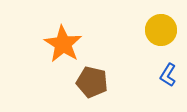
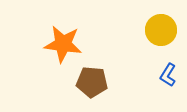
orange star: rotated 24 degrees counterclockwise
brown pentagon: rotated 8 degrees counterclockwise
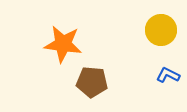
blue L-shape: rotated 85 degrees clockwise
